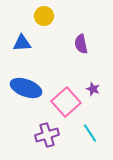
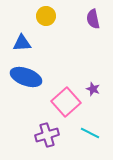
yellow circle: moved 2 px right
purple semicircle: moved 12 px right, 25 px up
blue ellipse: moved 11 px up
cyan line: rotated 30 degrees counterclockwise
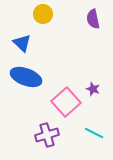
yellow circle: moved 3 px left, 2 px up
blue triangle: rotated 48 degrees clockwise
cyan line: moved 4 px right
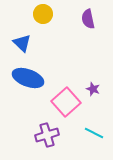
purple semicircle: moved 5 px left
blue ellipse: moved 2 px right, 1 px down
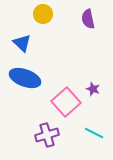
blue ellipse: moved 3 px left
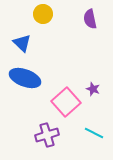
purple semicircle: moved 2 px right
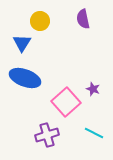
yellow circle: moved 3 px left, 7 px down
purple semicircle: moved 7 px left
blue triangle: rotated 18 degrees clockwise
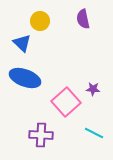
blue triangle: rotated 18 degrees counterclockwise
purple star: rotated 16 degrees counterclockwise
purple cross: moved 6 px left; rotated 20 degrees clockwise
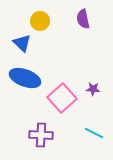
pink square: moved 4 px left, 4 px up
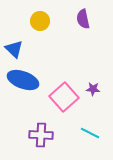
blue triangle: moved 8 px left, 6 px down
blue ellipse: moved 2 px left, 2 px down
pink square: moved 2 px right, 1 px up
cyan line: moved 4 px left
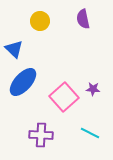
blue ellipse: moved 2 px down; rotated 68 degrees counterclockwise
